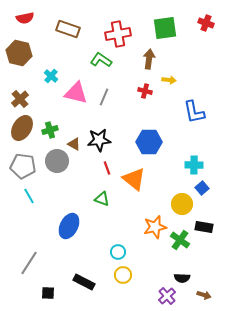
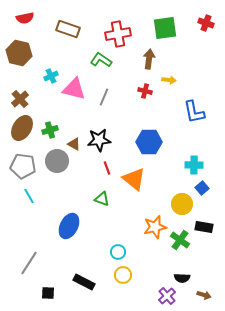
cyan cross at (51, 76): rotated 24 degrees clockwise
pink triangle at (76, 93): moved 2 px left, 4 px up
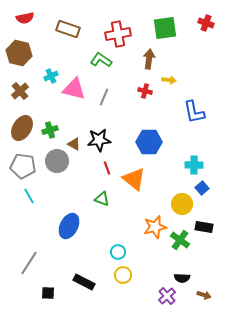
brown cross at (20, 99): moved 8 px up
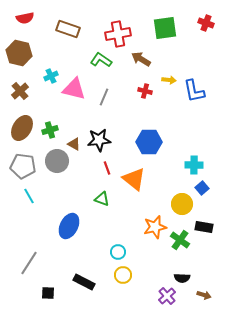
brown arrow at (149, 59): moved 8 px left; rotated 66 degrees counterclockwise
blue L-shape at (194, 112): moved 21 px up
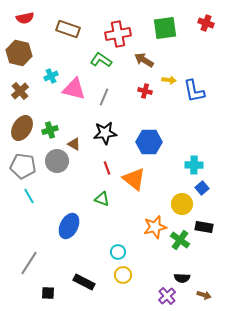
brown arrow at (141, 59): moved 3 px right, 1 px down
black star at (99, 140): moved 6 px right, 7 px up
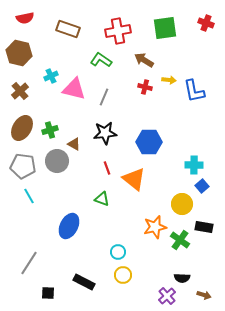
red cross at (118, 34): moved 3 px up
red cross at (145, 91): moved 4 px up
blue square at (202, 188): moved 2 px up
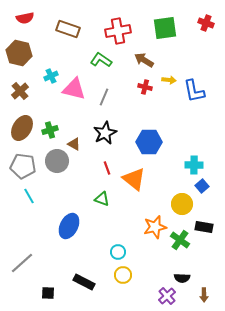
black star at (105, 133): rotated 20 degrees counterclockwise
gray line at (29, 263): moved 7 px left; rotated 15 degrees clockwise
brown arrow at (204, 295): rotated 72 degrees clockwise
